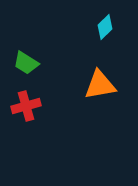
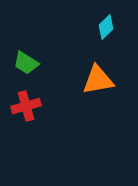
cyan diamond: moved 1 px right
orange triangle: moved 2 px left, 5 px up
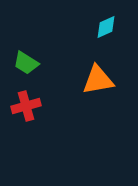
cyan diamond: rotated 20 degrees clockwise
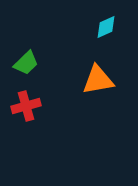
green trapezoid: rotated 76 degrees counterclockwise
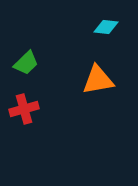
cyan diamond: rotated 30 degrees clockwise
red cross: moved 2 px left, 3 px down
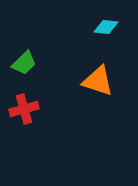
green trapezoid: moved 2 px left
orange triangle: moved 1 px down; rotated 28 degrees clockwise
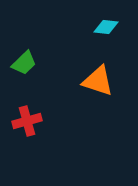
red cross: moved 3 px right, 12 px down
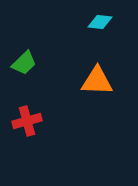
cyan diamond: moved 6 px left, 5 px up
orange triangle: moved 1 px left; rotated 16 degrees counterclockwise
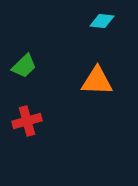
cyan diamond: moved 2 px right, 1 px up
green trapezoid: moved 3 px down
